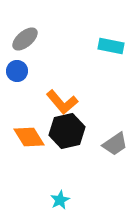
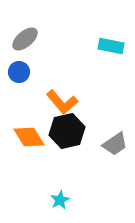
blue circle: moved 2 px right, 1 px down
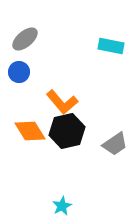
orange diamond: moved 1 px right, 6 px up
cyan star: moved 2 px right, 6 px down
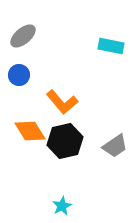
gray ellipse: moved 2 px left, 3 px up
blue circle: moved 3 px down
black hexagon: moved 2 px left, 10 px down
gray trapezoid: moved 2 px down
